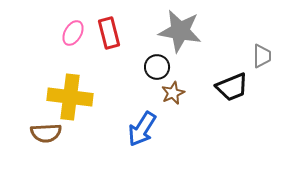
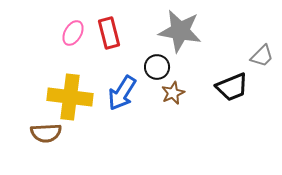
gray trapezoid: rotated 45 degrees clockwise
blue arrow: moved 20 px left, 36 px up
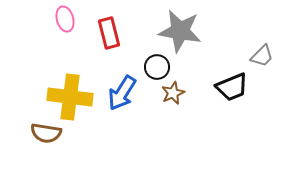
pink ellipse: moved 8 px left, 14 px up; rotated 45 degrees counterclockwise
brown semicircle: rotated 12 degrees clockwise
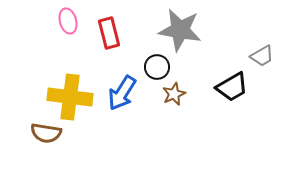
pink ellipse: moved 3 px right, 2 px down
gray star: moved 1 px up
gray trapezoid: rotated 15 degrees clockwise
black trapezoid: rotated 8 degrees counterclockwise
brown star: moved 1 px right, 1 px down
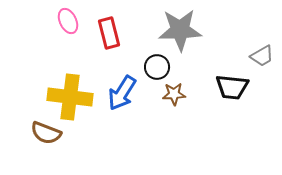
pink ellipse: rotated 10 degrees counterclockwise
gray star: rotated 12 degrees counterclockwise
black trapezoid: rotated 36 degrees clockwise
brown star: rotated 20 degrees clockwise
brown semicircle: rotated 12 degrees clockwise
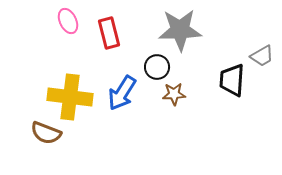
black trapezoid: moved 7 px up; rotated 88 degrees clockwise
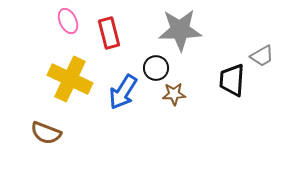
black circle: moved 1 px left, 1 px down
blue arrow: moved 1 px right, 1 px up
yellow cross: moved 18 px up; rotated 18 degrees clockwise
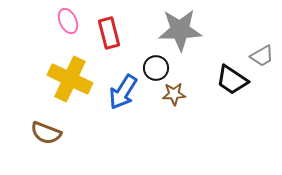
black trapezoid: rotated 60 degrees counterclockwise
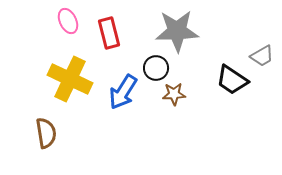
gray star: moved 3 px left, 1 px down
brown semicircle: rotated 120 degrees counterclockwise
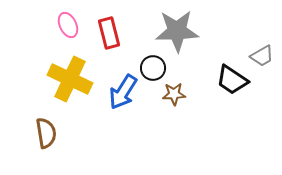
pink ellipse: moved 4 px down
black circle: moved 3 px left
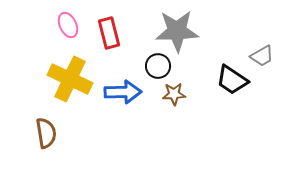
black circle: moved 5 px right, 2 px up
blue arrow: rotated 123 degrees counterclockwise
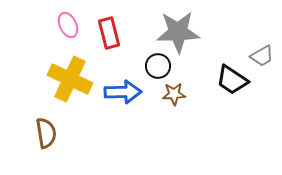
gray star: moved 1 px right, 1 px down
